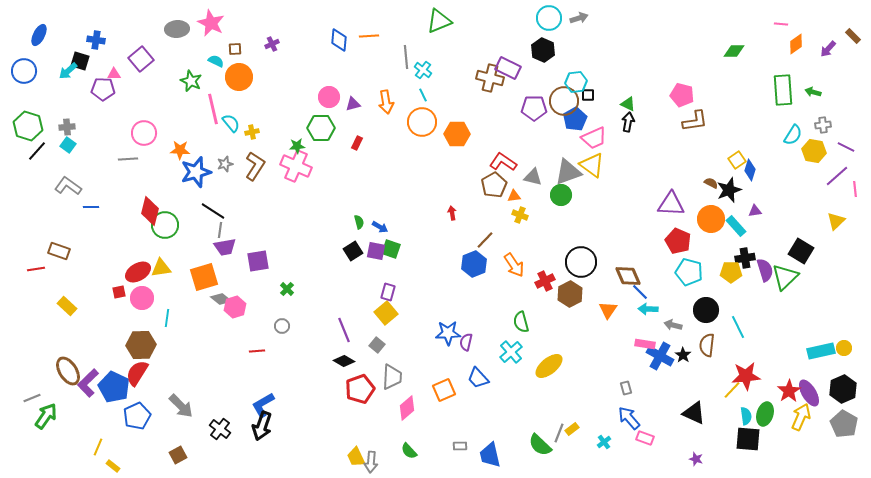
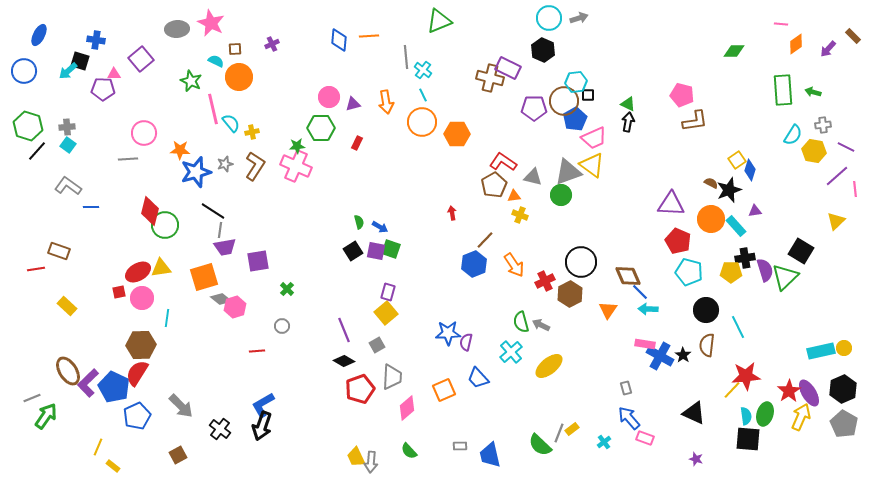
gray arrow at (673, 325): moved 132 px left; rotated 12 degrees clockwise
gray square at (377, 345): rotated 21 degrees clockwise
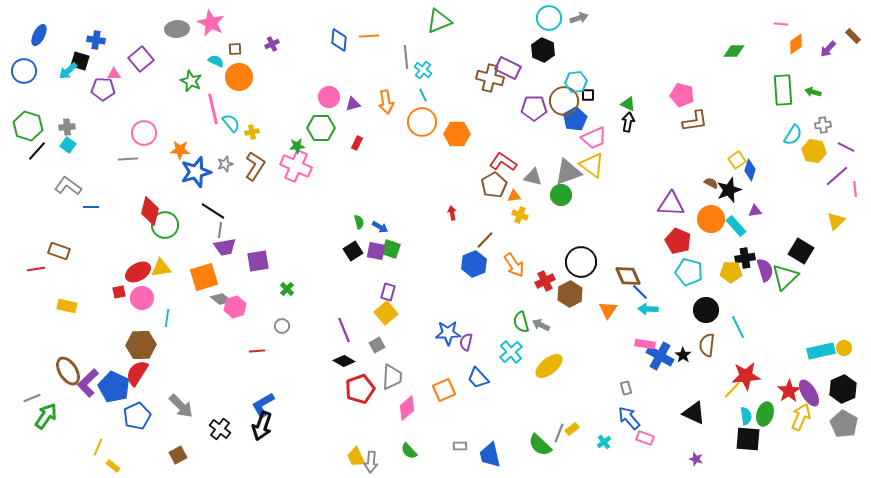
yellow rectangle at (67, 306): rotated 30 degrees counterclockwise
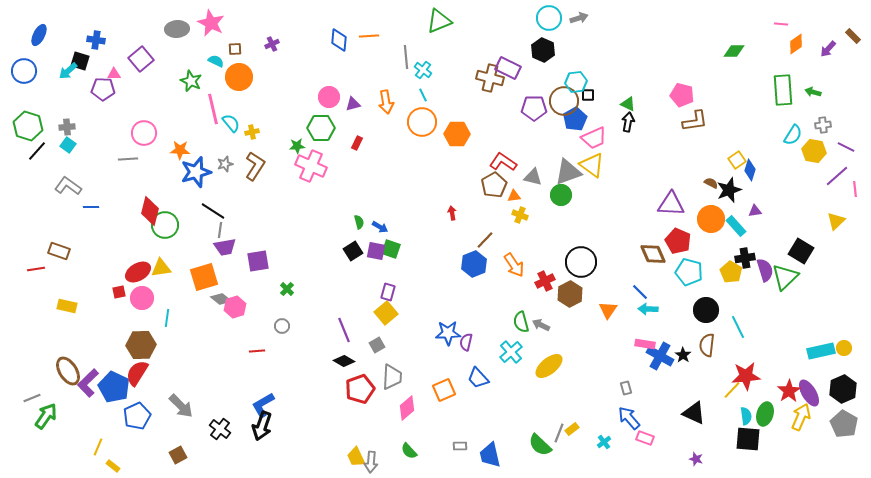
pink cross at (296, 166): moved 15 px right
yellow pentagon at (731, 272): rotated 30 degrees clockwise
brown diamond at (628, 276): moved 25 px right, 22 px up
